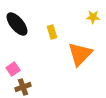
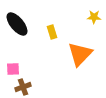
yellow star: moved 1 px right
pink square: rotated 32 degrees clockwise
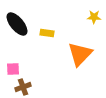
yellow rectangle: moved 5 px left, 1 px down; rotated 64 degrees counterclockwise
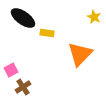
yellow star: rotated 24 degrees clockwise
black ellipse: moved 6 px right, 6 px up; rotated 15 degrees counterclockwise
pink square: moved 2 px left, 1 px down; rotated 24 degrees counterclockwise
brown cross: rotated 14 degrees counterclockwise
